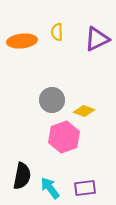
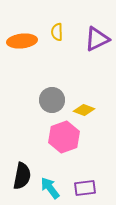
yellow diamond: moved 1 px up
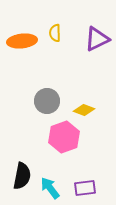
yellow semicircle: moved 2 px left, 1 px down
gray circle: moved 5 px left, 1 px down
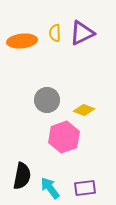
purple triangle: moved 15 px left, 6 px up
gray circle: moved 1 px up
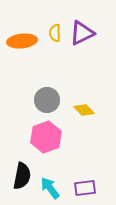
yellow diamond: rotated 25 degrees clockwise
pink hexagon: moved 18 px left
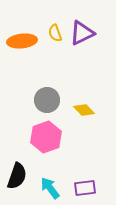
yellow semicircle: rotated 18 degrees counterclockwise
black semicircle: moved 5 px left; rotated 8 degrees clockwise
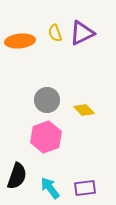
orange ellipse: moved 2 px left
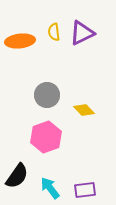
yellow semicircle: moved 1 px left, 1 px up; rotated 12 degrees clockwise
gray circle: moved 5 px up
black semicircle: rotated 16 degrees clockwise
purple rectangle: moved 2 px down
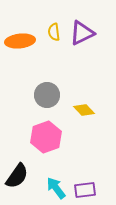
cyan arrow: moved 6 px right
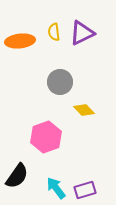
gray circle: moved 13 px right, 13 px up
purple rectangle: rotated 10 degrees counterclockwise
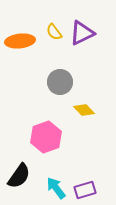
yellow semicircle: rotated 30 degrees counterclockwise
black semicircle: moved 2 px right
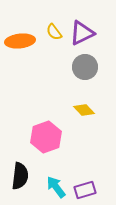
gray circle: moved 25 px right, 15 px up
black semicircle: moved 1 px right; rotated 28 degrees counterclockwise
cyan arrow: moved 1 px up
